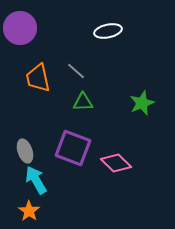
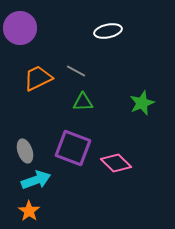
gray line: rotated 12 degrees counterclockwise
orange trapezoid: rotated 76 degrees clockwise
cyan arrow: rotated 100 degrees clockwise
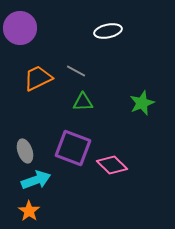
pink diamond: moved 4 px left, 2 px down
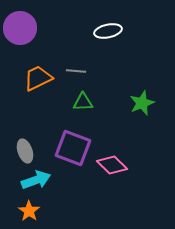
gray line: rotated 24 degrees counterclockwise
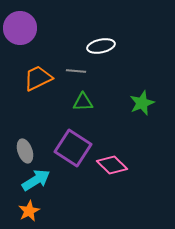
white ellipse: moved 7 px left, 15 px down
purple square: rotated 12 degrees clockwise
cyan arrow: rotated 12 degrees counterclockwise
orange star: rotated 10 degrees clockwise
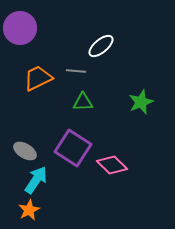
white ellipse: rotated 28 degrees counterclockwise
green star: moved 1 px left, 1 px up
gray ellipse: rotated 40 degrees counterclockwise
cyan arrow: rotated 24 degrees counterclockwise
orange star: moved 1 px up
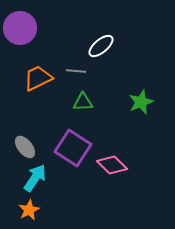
gray ellipse: moved 4 px up; rotated 20 degrees clockwise
cyan arrow: moved 1 px left, 2 px up
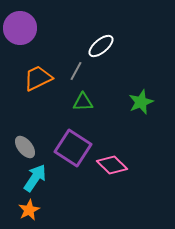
gray line: rotated 66 degrees counterclockwise
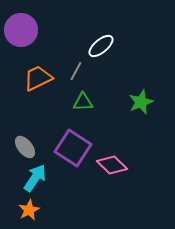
purple circle: moved 1 px right, 2 px down
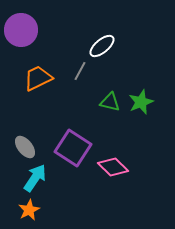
white ellipse: moved 1 px right
gray line: moved 4 px right
green triangle: moved 27 px right; rotated 15 degrees clockwise
pink diamond: moved 1 px right, 2 px down
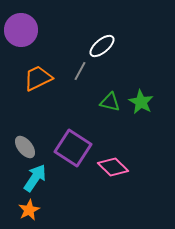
green star: rotated 20 degrees counterclockwise
